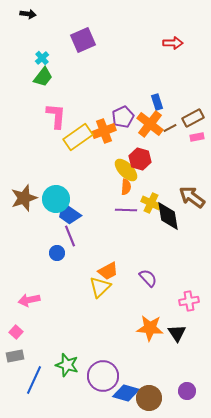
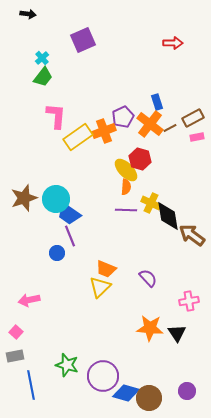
brown arrow at (192, 197): moved 38 px down
orange trapezoid at (108, 271): moved 2 px left, 2 px up; rotated 50 degrees clockwise
blue line at (34, 380): moved 3 px left, 5 px down; rotated 36 degrees counterclockwise
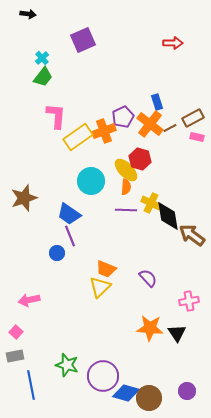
pink rectangle at (197, 137): rotated 24 degrees clockwise
cyan circle at (56, 199): moved 35 px right, 18 px up
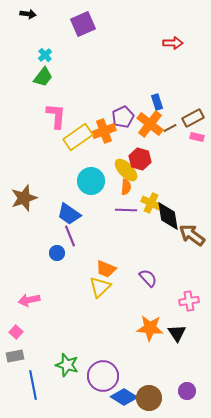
purple square at (83, 40): moved 16 px up
cyan cross at (42, 58): moved 3 px right, 3 px up
blue line at (31, 385): moved 2 px right
blue diamond at (126, 393): moved 2 px left, 4 px down; rotated 16 degrees clockwise
